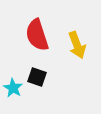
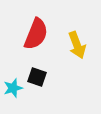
red semicircle: moved 1 px left, 1 px up; rotated 140 degrees counterclockwise
cyan star: rotated 24 degrees clockwise
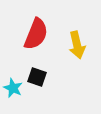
yellow arrow: rotated 8 degrees clockwise
cyan star: rotated 30 degrees counterclockwise
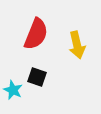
cyan star: moved 2 px down
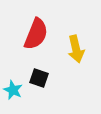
yellow arrow: moved 1 px left, 4 px down
black square: moved 2 px right, 1 px down
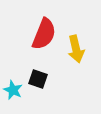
red semicircle: moved 8 px right
black square: moved 1 px left, 1 px down
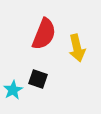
yellow arrow: moved 1 px right, 1 px up
cyan star: rotated 18 degrees clockwise
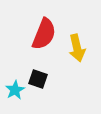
cyan star: moved 2 px right
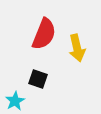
cyan star: moved 11 px down
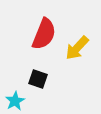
yellow arrow: rotated 56 degrees clockwise
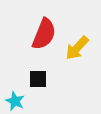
black square: rotated 18 degrees counterclockwise
cyan star: rotated 18 degrees counterclockwise
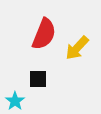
cyan star: rotated 12 degrees clockwise
